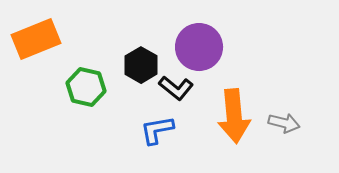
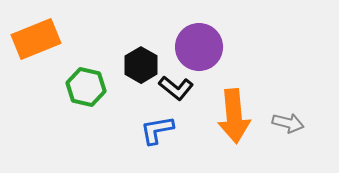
gray arrow: moved 4 px right
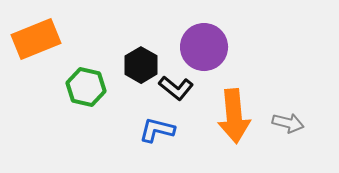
purple circle: moved 5 px right
blue L-shape: rotated 24 degrees clockwise
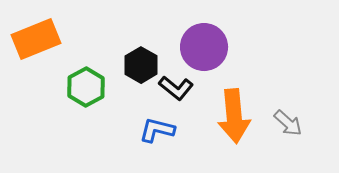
green hexagon: rotated 18 degrees clockwise
gray arrow: rotated 28 degrees clockwise
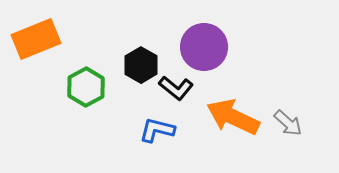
orange arrow: moved 1 px left, 1 px down; rotated 120 degrees clockwise
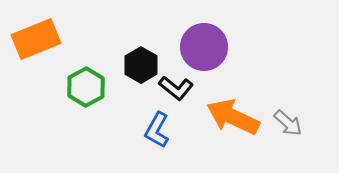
blue L-shape: rotated 75 degrees counterclockwise
